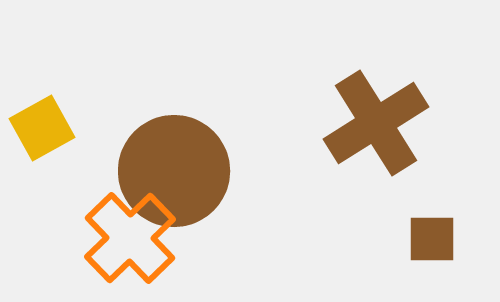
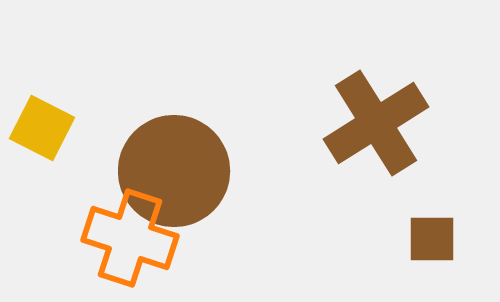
yellow square: rotated 34 degrees counterclockwise
orange cross: rotated 28 degrees counterclockwise
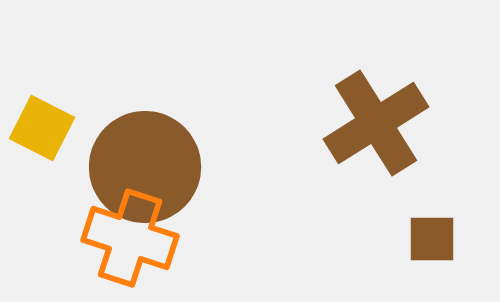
brown circle: moved 29 px left, 4 px up
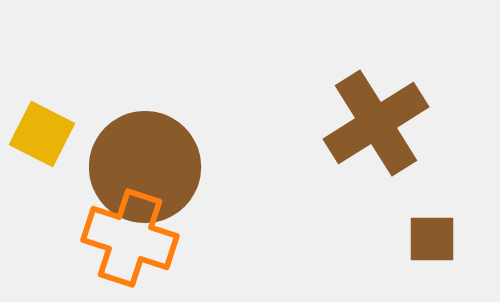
yellow square: moved 6 px down
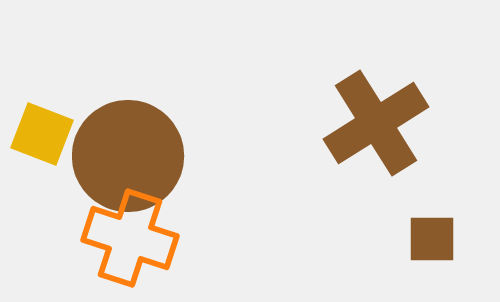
yellow square: rotated 6 degrees counterclockwise
brown circle: moved 17 px left, 11 px up
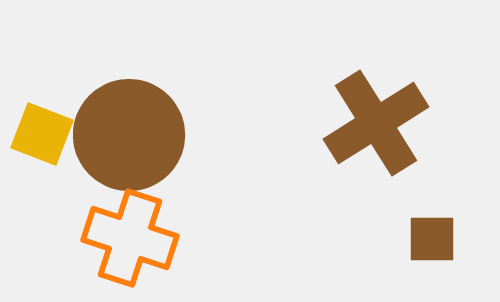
brown circle: moved 1 px right, 21 px up
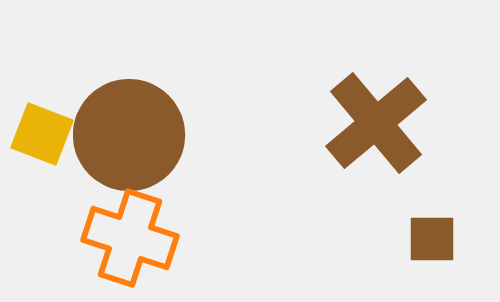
brown cross: rotated 8 degrees counterclockwise
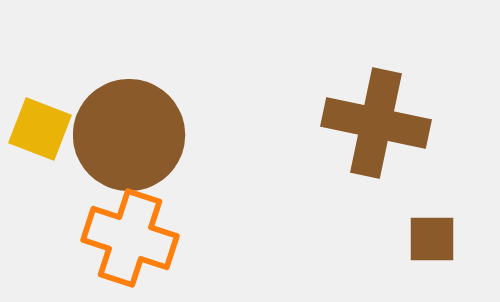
brown cross: rotated 38 degrees counterclockwise
yellow square: moved 2 px left, 5 px up
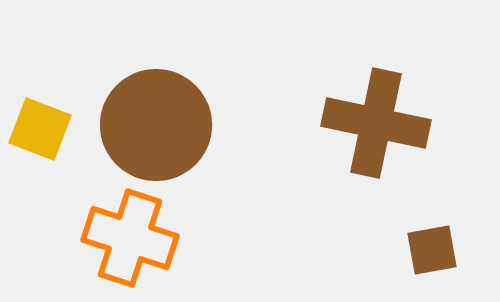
brown circle: moved 27 px right, 10 px up
brown square: moved 11 px down; rotated 10 degrees counterclockwise
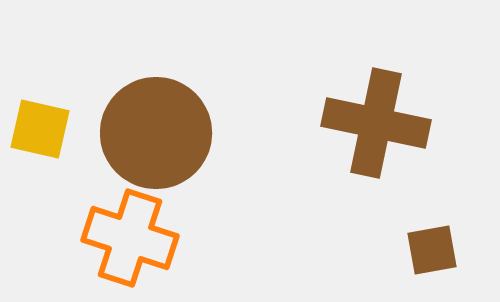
brown circle: moved 8 px down
yellow square: rotated 8 degrees counterclockwise
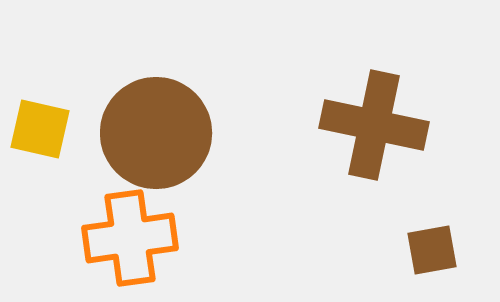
brown cross: moved 2 px left, 2 px down
orange cross: rotated 26 degrees counterclockwise
